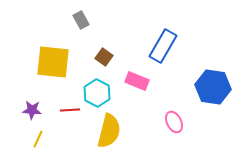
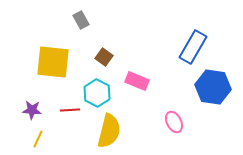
blue rectangle: moved 30 px right, 1 px down
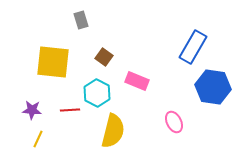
gray rectangle: rotated 12 degrees clockwise
yellow semicircle: moved 4 px right
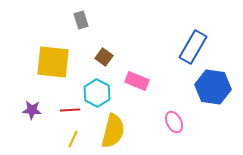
yellow line: moved 35 px right
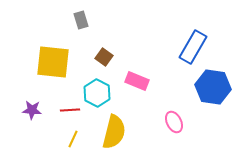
yellow semicircle: moved 1 px right, 1 px down
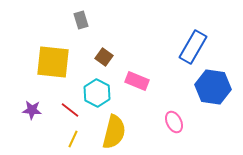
red line: rotated 42 degrees clockwise
